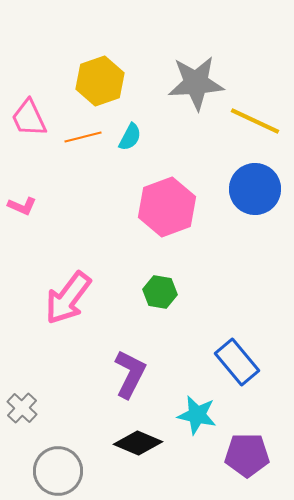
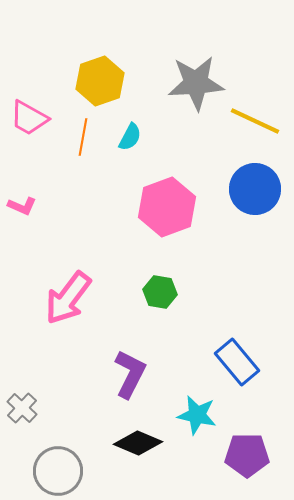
pink trapezoid: rotated 36 degrees counterclockwise
orange line: rotated 66 degrees counterclockwise
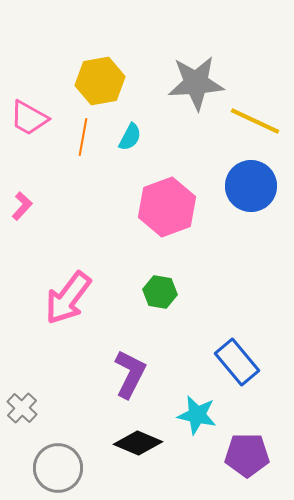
yellow hexagon: rotated 9 degrees clockwise
blue circle: moved 4 px left, 3 px up
pink L-shape: rotated 72 degrees counterclockwise
gray circle: moved 3 px up
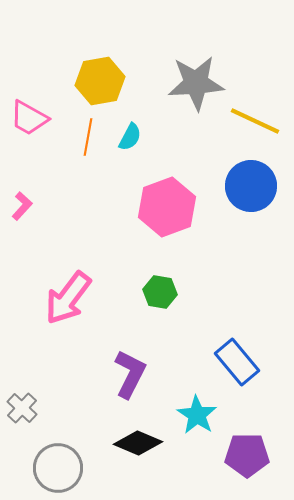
orange line: moved 5 px right
cyan star: rotated 21 degrees clockwise
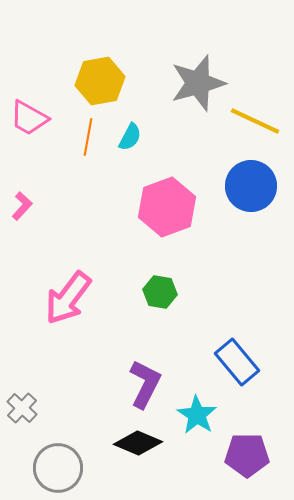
gray star: moved 2 px right; rotated 12 degrees counterclockwise
purple L-shape: moved 15 px right, 10 px down
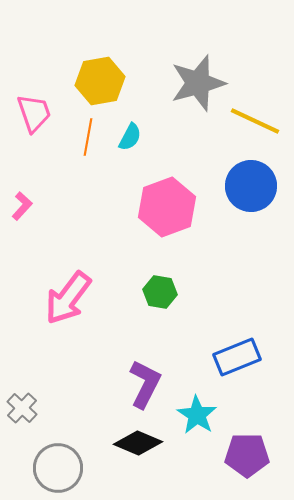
pink trapezoid: moved 5 px right, 5 px up; rotated 138 degrees counterclockwise
blue rectangle: moved 5 px up; rotated 72 degrees counterclockwise
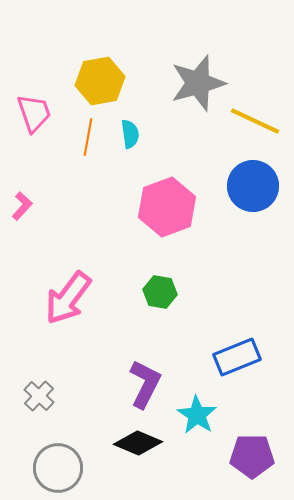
cyan semicircle: moved 3 px up; rotated 36 degrees counterclockwise
blue circle: moved 2 px right
gray cross: moved 17 px right, 12 px up
purple pentagon: moved 5 px right, 1 px down
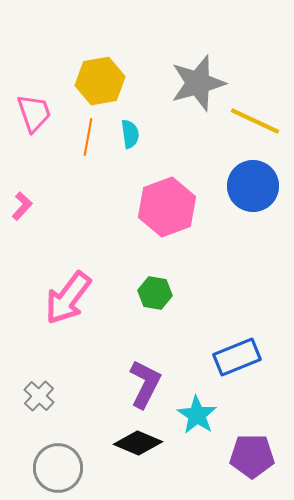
green hexagon: moved 5 px left, 1 px down
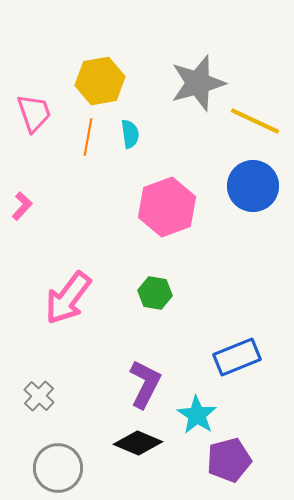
purple pentagon: moved 23 px left, 4 px down; rotated 15 degrees counterclockwise
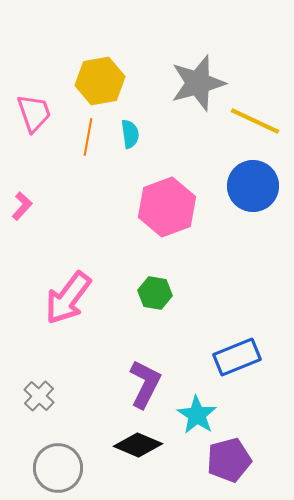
black diamond: moved 2 px down
